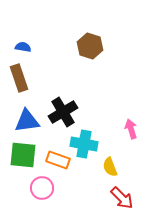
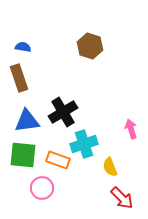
cyan cross: rotated 28 degrees counterclockwise
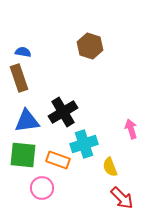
blue semicircle: moved 5 px down
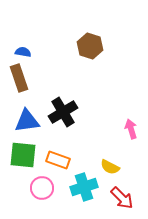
cyan cross: moved 43 px down
yellow semicircle: rotated 42 degrees counterclockwise
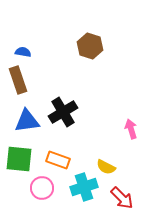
brown rectangle: moved 1 px left, 2 px down
green square: moved 4 px left, 4 px down
yellow semicircle: moved 4 px left
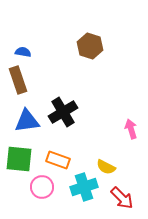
pink circle: moved 1 px up
